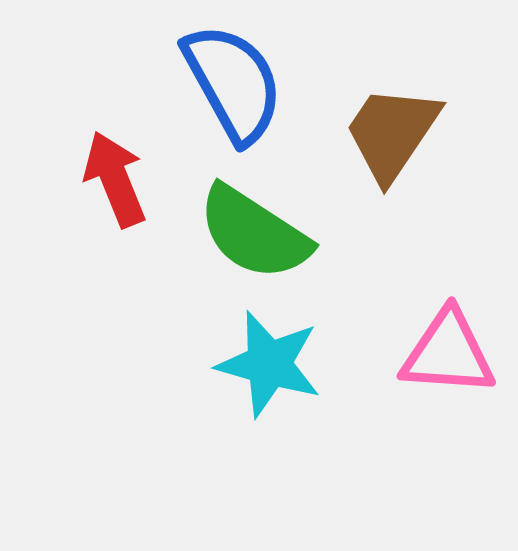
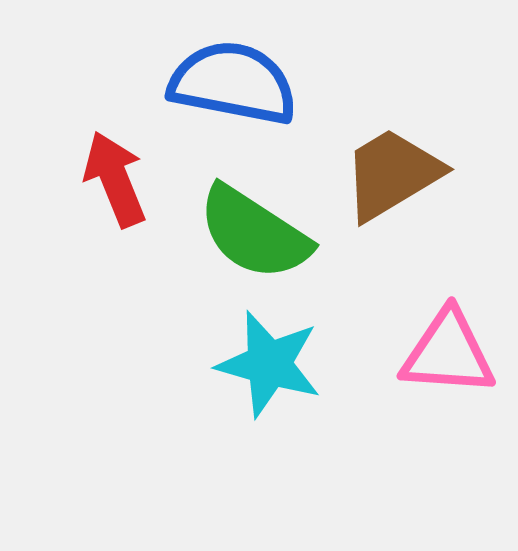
blue semicircle: rotated 50 degrees counterclockwise
brown trapezoid: moved 41 px down; rotated 25 degrees clockwise
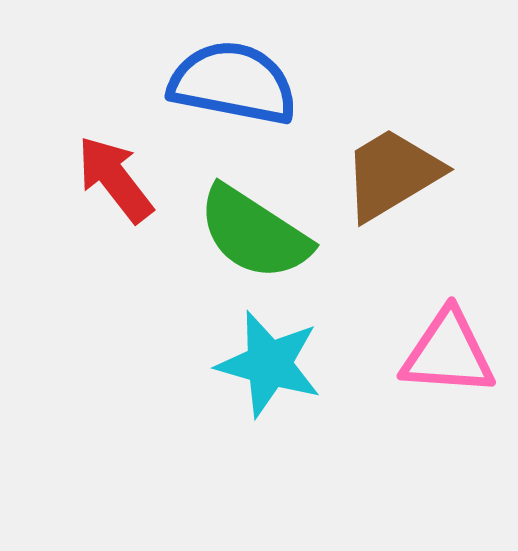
red arrow: rotated 16 degrees counterclockwise
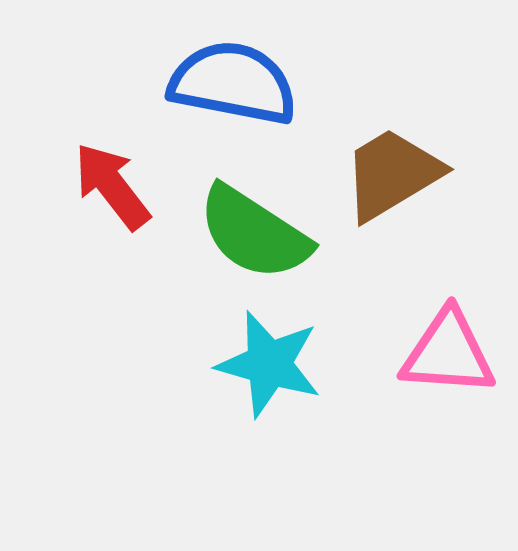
red arrow: moved 3 px left, 7 px down
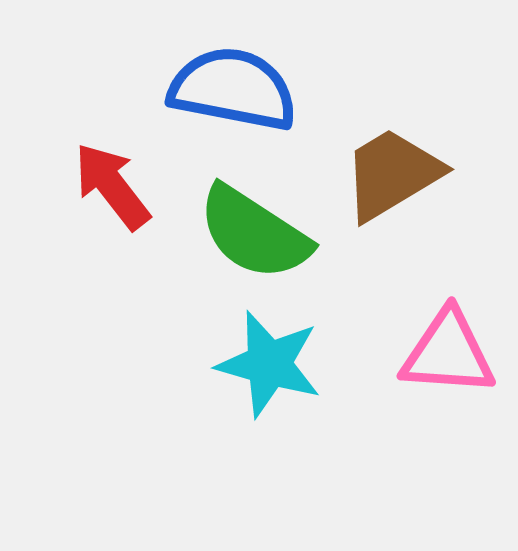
blue semicircle: moved 6 px down
